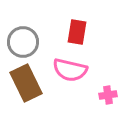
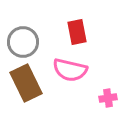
red rectangle: rotated 20 degrees counterclockwise
pink cross: moved 3 px down
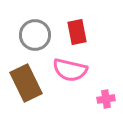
gray circle: moved 12 px right, 7 px up
pink cross: moved 2 px left, 1 px down
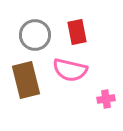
brown rectangle: moved 3 px up; rotated 12 degrees clockwise
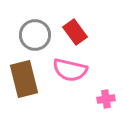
red rectangle: moved 2 px left; rotated 25 degrees counterclockwise
brown rectangle: moved 2 px left, 1 px up
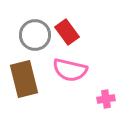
red rectangle: moved 8 px left
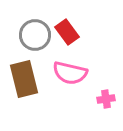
pink semicircle: moved 3 px down
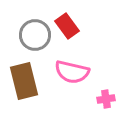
red rectangle: moved 6 px up
pink semicircle: moved 2 px right, 1 px up
brown rectangle: moved 2 px down
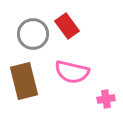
gray circle: moved 2 px left, 1 px up
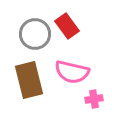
gray circle: moved 2 px right
brown rectangle: moved 5 px right, 1 px up
pink cross: moved 12 px left
